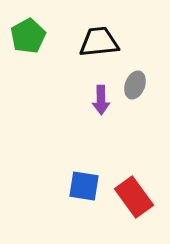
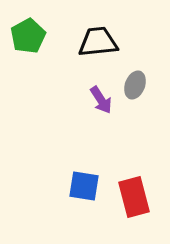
black trapezoid: moved 1 px left
purple arrow: rotated 32 degrees counterclockwise
red rectangle: rotated 21 degrees clockwise
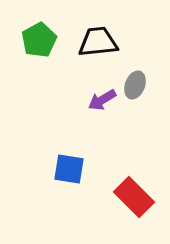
green pentagon: moved 11 px right, 4 px down
purple arrow: moved 1 px right; rotated 92 degrees clockwise
blue square: moved 15 px left, 17 px up
red rectangle: rotated 30 degrees counterclockwise
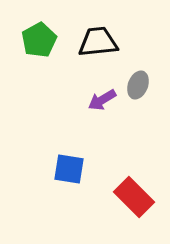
gray ellipse: moved 3 px right
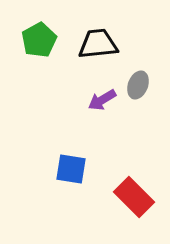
black trapezoid: moved 2 px down
blue square: moved 2 px right
